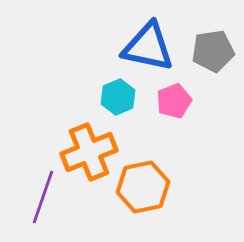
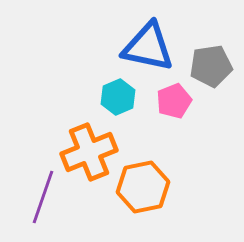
gray pentagon: moved 2 px left, 15 px down
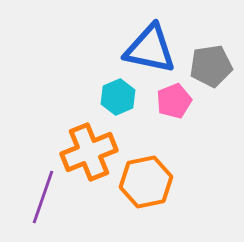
blue triangle: moved 2 px right, 2 px down
orange hexagon: moved 3 px right, 5 px up
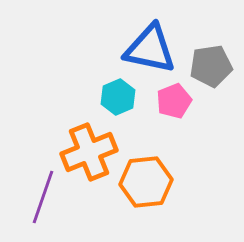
orange hexagon: rotated 6 degrees clockwise
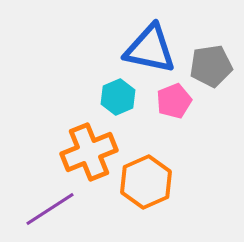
orange hexagon: rotated 18 degrees counterclockwise
purple line: moved 7 px right, 12 px down; rotated 38 degrees clockwise
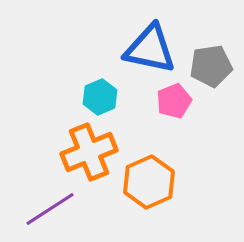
cyan hexagon: moved 18 px left
orange hexagon: moved 3 px right
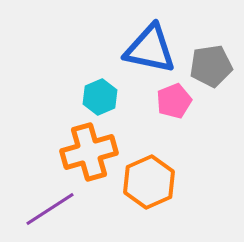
orange cross: rotated 6 degrees clockwise
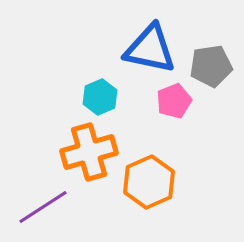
purple line: moved 7 px left, 2 px up
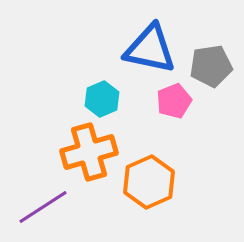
cyan hexagon: moved 2 px right, 2 px down
